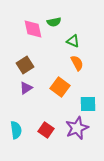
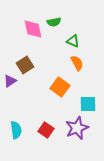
purple triangle: moved 16 px left, 7 px up
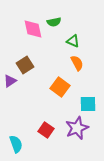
cyan semicircle: moved 14 px down; rotated 12 degrees counterclockwise
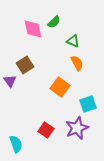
green semicircle: rotated 32 degrees counterclockwise
purple triangle: rotated 32 degrees counterclockwise
cyan square: rotated 18 degrees counterclockwise
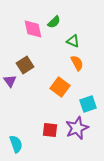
red square: moved 4 px right; rotated 28 degrees counterclockwise
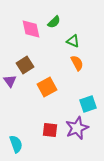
pink diamond: moved 2 px left
orange square: moved 13 px left; rotated 24 degrees clockwise
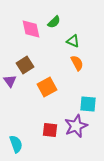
cyan square: rotated 24 degrees clockwise
purple star: moved 1 px left, 2 px up
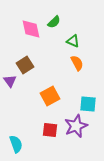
orange square: moved 3 px right, 9 px down
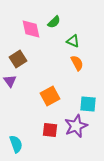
brown square: moved 7 px left, 6 px up
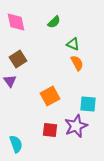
pink diamond: moved 15 px left, 7 px up
green triangle: moved 3 px down
